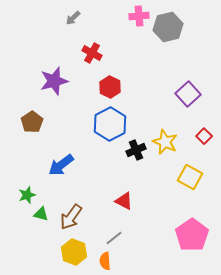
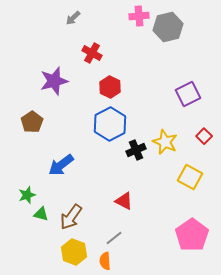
purple square: rotated 15 degrees clockwise
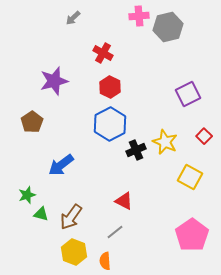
red cross: moved 11 px right
gray line: moved 1 px right, 6 px up
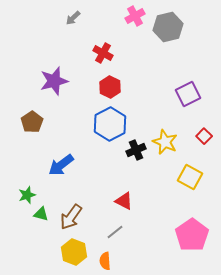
pink cross: moved 4 px left; rotated 24 degrees counterclockwise
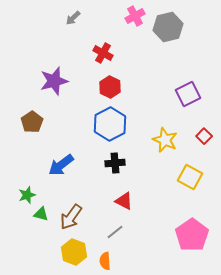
yellow star: moved 2 px up
black cross: moved 21 px left, 13 px down; rotated 18 degrees clockwise
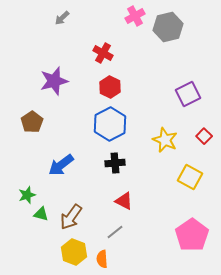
gray arrow: moved 11 px left
orange semicircle: moved 3 px left, 2 px up
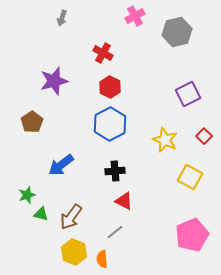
gray arrow: rotated 28 degrees counterclockwise
gray hexagon: moved 9 px right, 5 px down
black cross: moved 8 px down
pink pentagon: rotated 12 degrees clockwise
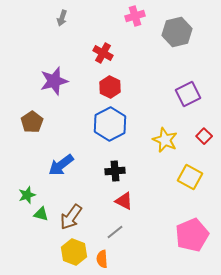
pink cross: rotated 12 degrees clockwise
